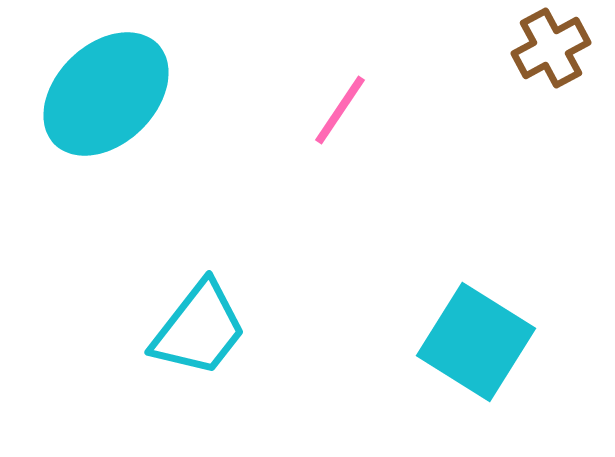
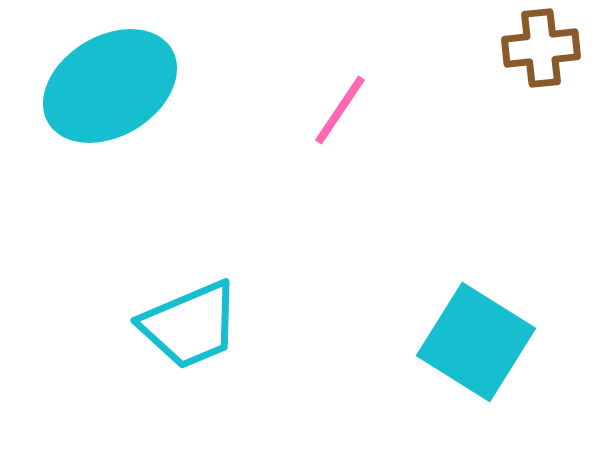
brown cross: moved 10 px left; rotated 22 degrees clockwise
cyan ellipse: moved 4 px right, 8 px up; rotated 13 degrees clockwise
cyan trapezoid: moved 9 px left, 4 px up; rotated 29 degrees clockwise
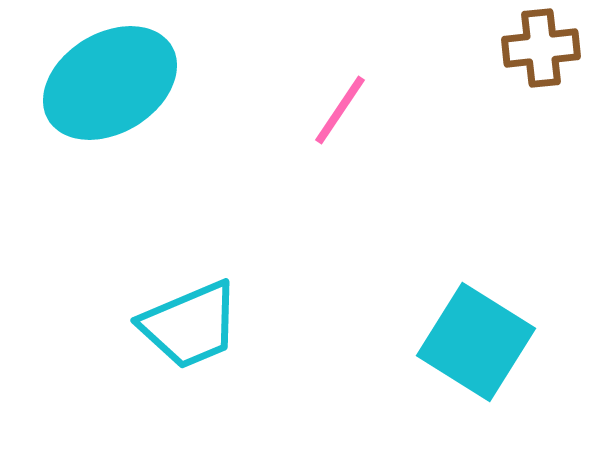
cyan ellipse: moved 3 px up
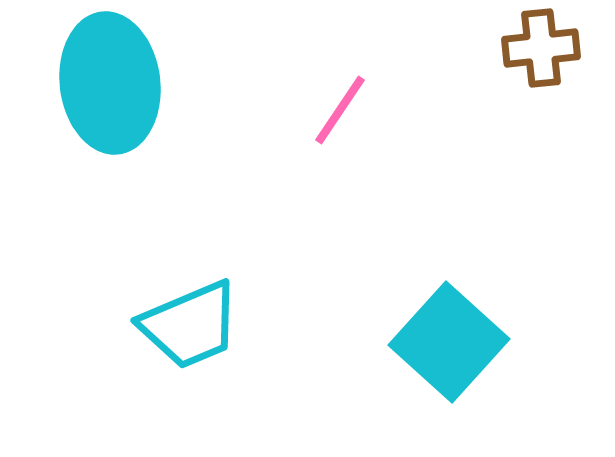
cyan ellipse: rotated 66 degrees counterclockwise
cyan square: moved 27 px left; rotated 10 degrees clockwise
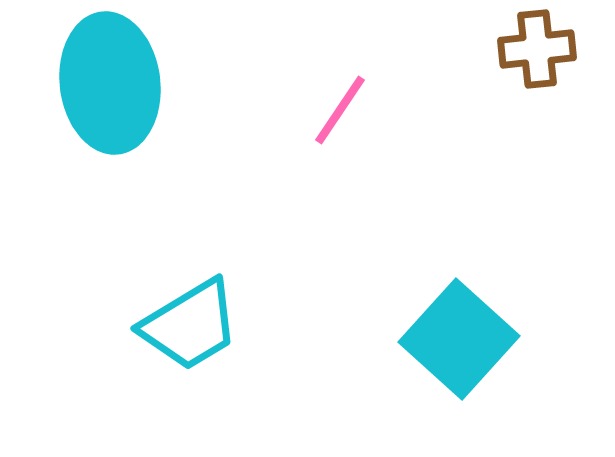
brown cross: moved 4 px left, 1 px down
cyan trapezoid: rotated 8 degrees counterclockwise
cyan square: moved 10 px right, 3 px up
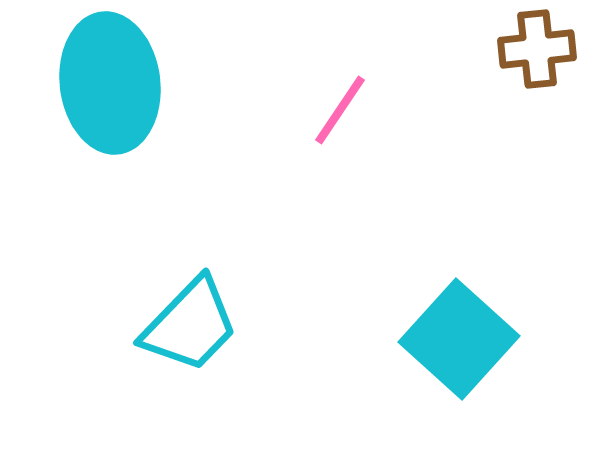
cyan trapezoid: rotated 15 degrees counterclockwise
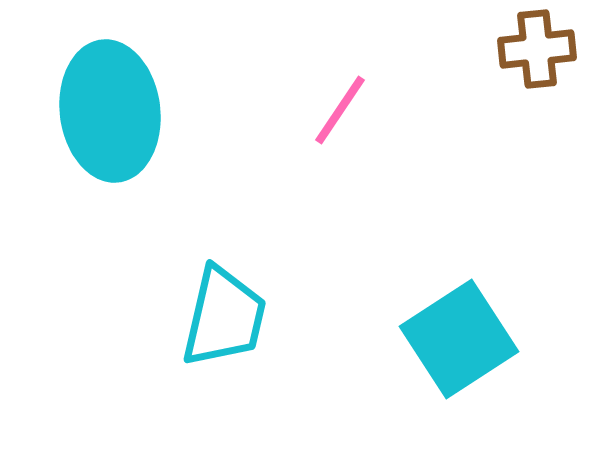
cyan ellipse: moved 28 px down
cyan trapezoid: moved 34 px right, 8 px up; rotated 31 degrees counterclockwise
cyan square: rotated 15 degrees clockwise
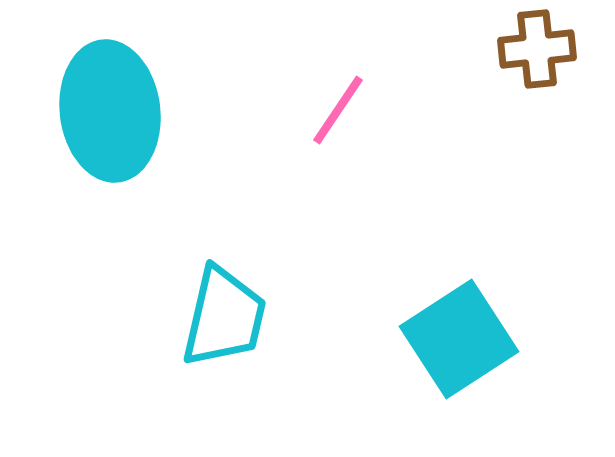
pink line: moved 2 px left
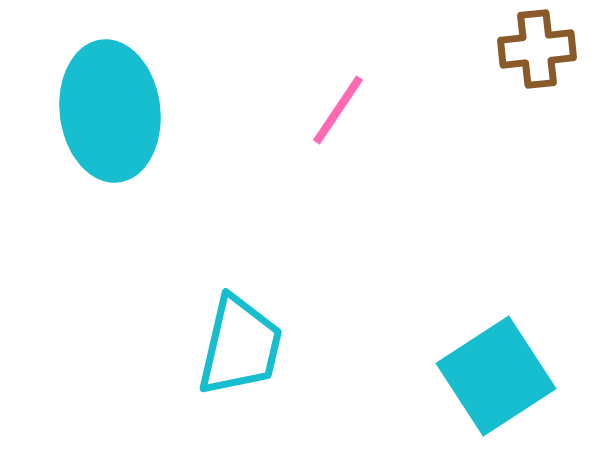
cyan trapezoid: moved 16 px right, 29 px down
cyan square: moved 37 px right, 37 px down
